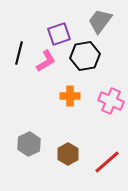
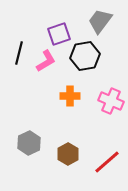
gray hexagon: moved 1 px up
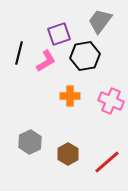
gray hexagon: moved 1 px right, 1 px up
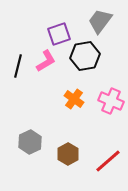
black line: moved 1 px left, 13 px down
orange cross: moved 4 px right, 3 px down; rotated 36 degrees clockwise
red line: moved 1 px right, 1 px up
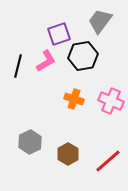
black hexagon: moved 2 px left
orange cross: rotated 18 degrees counterclockwise
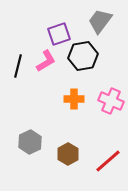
orange cross: rotated 18 degrees counterclockwise
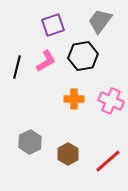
purple square: moved 6 px left, 9 px up
black line: moved 1 px left, 1 px down
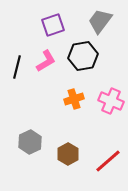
orange cross: rotated 18 degrees counterclockwise
